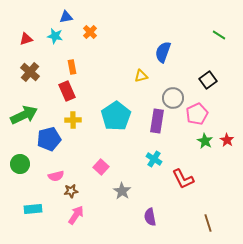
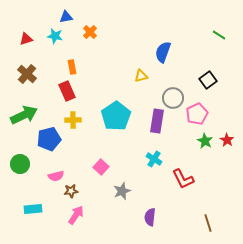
brown cross: moved 3 px left, 2 px down
gray star: rotated 18 degrees clockwise
purple semicircle: rotated 18 degrees clockwise
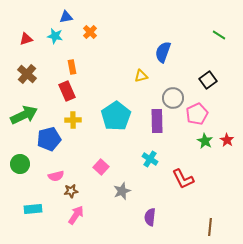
purple rectangle: rotated 10 degrees counterclockwise
cyan cross: moved 4 px left
brown line: moved 2 px right, 4 px down; rotated 24 degrees clockwise
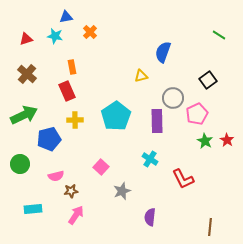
yellow cross: moved 2 px right
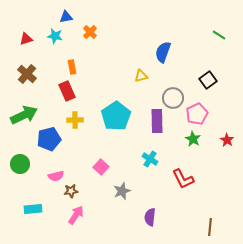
green star: moved 12 px left, 2 px up
